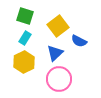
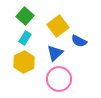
green square: rotated 24 degrees clockwise
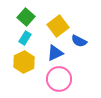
green square: moved 1 px right, 1 px down
blue triangle: rotated 18 degrees clockwise
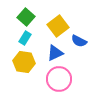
yellow hexagon: rotated 25 degrees counterclockwise
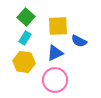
yellow square: rotated 35 degrees clockwise
pink circle: moved 4 px left, 1 px down
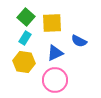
yellow square: moved 6 px left, 3 px up
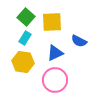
yellow square: moved 1 px up
yellow hexagon: moved 1 px left
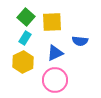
blue semicircle: moved 1 px right; rotated 21 degrees counterclockwise
yellow hexagon: rotated 25 degrees clockwise
